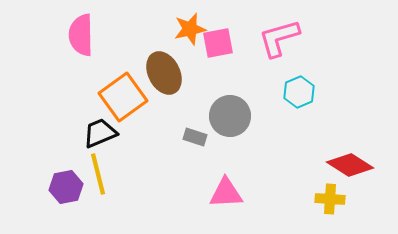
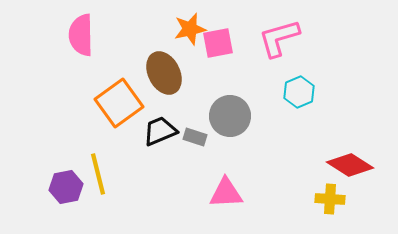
orange square: moved 4 px left, 6 px down
black trapezoid: moved 60 px right, 2 px up
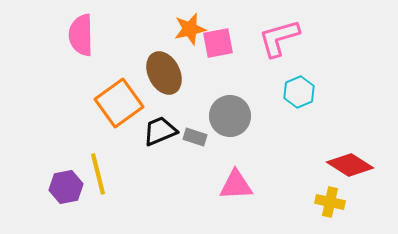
pink triangle: moved 10 px right, 8 px up
yellow cross: moved 3 px down; rotated 8 degrees clockwise
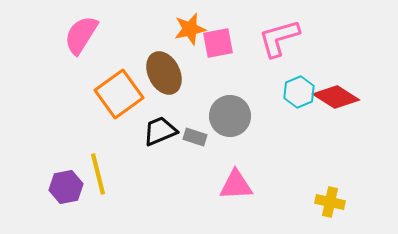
pink semicircle: rotated 33 degrees clockwise
orange square: moved 9 px up
red diamond: moved 14 px left, 68 px up
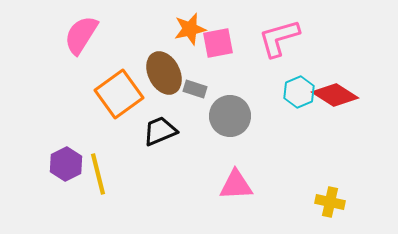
red diamond: moved 1 px left, 2 px up
gray rectangle: moved 48 px up
purple hexagon: moved 23 px up; rotated 16 degrees counterclockwise
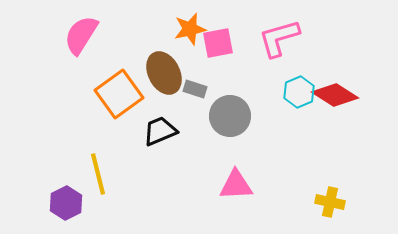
purple hexagon: moved 39 px down
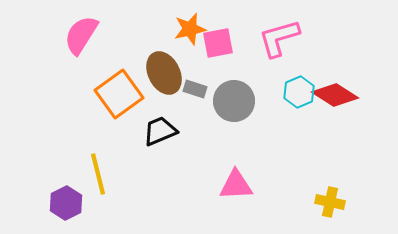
gray circle: moved 4 px right, 15 px up
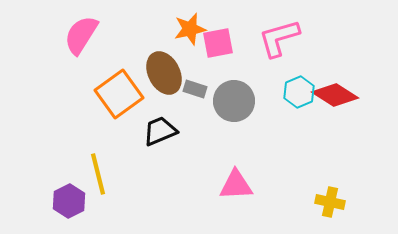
purple hexagon: moved 3 px right, 2 px up
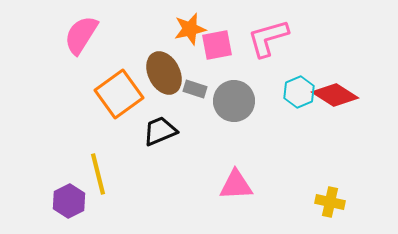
pink L-shape: moved 11 px left
pink square: moved 1 px left, 2 px down
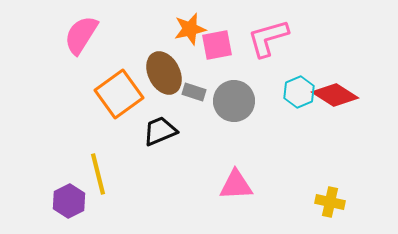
gray rectangle: moved 1 px left, 3 px down
